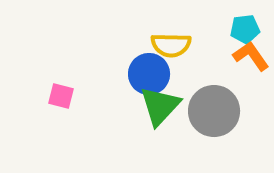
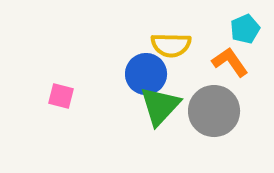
cyan pentagon: rotated 16 degrees counterclockwise
orange L-shape: moved 21 px left, 6 px down
blue circle: moved 3 px left
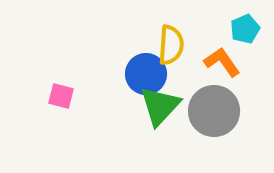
yellow semicircle: rotated 87 degrees counterclockwise
orange L-shape: moved 8 px left
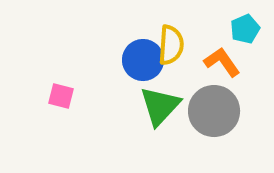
blue circle: moved 3 px left, 14 px up
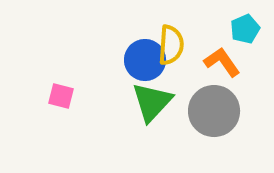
blue circle: moved 2 px right
green triangle: moved 8 px left, 4 px up
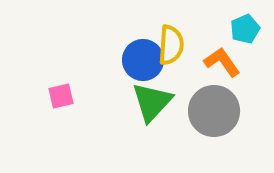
blue circle: moved 2 px left
pink square: rotated 28 degrees counterclockwise
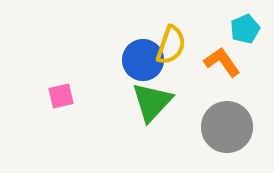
yellow semicircle: rotated 15 degrees clockwise
gray circle: moved 13 px right, 16 px down
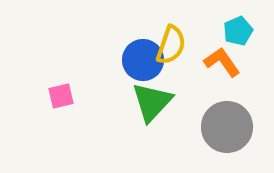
cyan pentagon: moved 7 px left, 2 px down
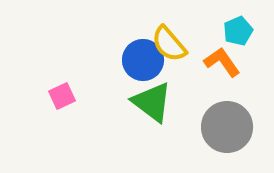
yellow semicircle: moved 2 px left, 1 px up; rotated 120 degrees clockwise
pink square: moved 1 px right; rotated 12 degrees counterclockwise
green triangle: rotated 36 degrees counterclockwise
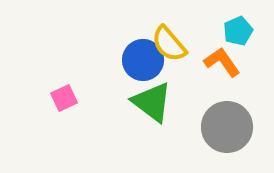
pink square: moved 2 px right, 2 px down
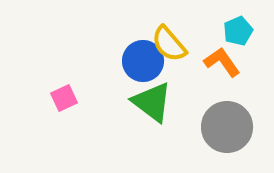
blue circle: moved 1 px down
